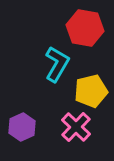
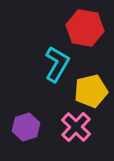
purple hexagon: moved 4 px right; rotated 8 degrees clockwise
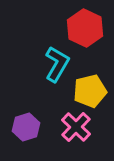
red hexagon: rotated 15 degrees clockwise
yellow pentagon: moved 1 px left
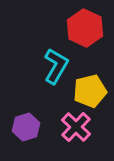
cyan L-shape: moved 1 px left, 2 px down
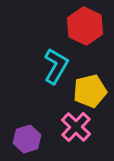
red hexagon: moved 2 px up
purple hexagon: moved 1 px right, 12 px down
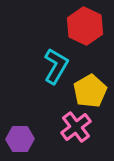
yellow pentagon: rotated 16 degrees counterclockwise
pink cross: rotated 8 degrees clockwise
purple hexagon: moved 7 px left; rotated 16 degrees clockwise
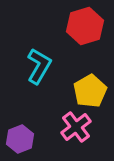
red hexagon: rotated 18 degrees clockwise
cyan L-shape: moved 17 px left
purple hexagon: rotated 20 degrees counterclockwise
